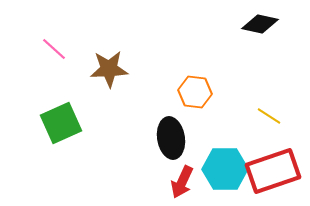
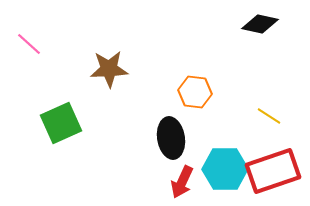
pink line: moved 25 px left, 5 px up
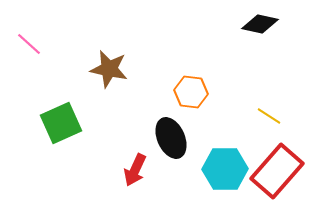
brown star: rotated 15 degrees clockwise
orange hexagon: moved 4 px left
black ellipse: rotated 15 degrees counterclockwise
red rectangle: moved 4 px right; rotated 30 degrees counterclockwise
red arrow: moved 47 px left, 12 px up
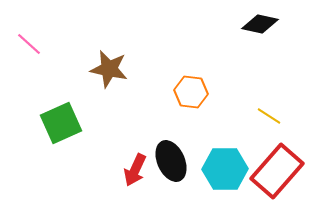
black ellipse: moved 23 px down
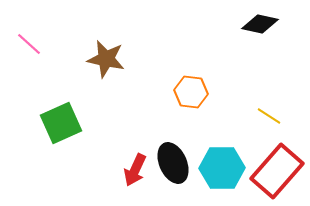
brown star: moved 3 px left, 10 px up
black ellipse: moved 2 px right, 2 px down
cyan hexagon: moved 3 px left, 1 px up
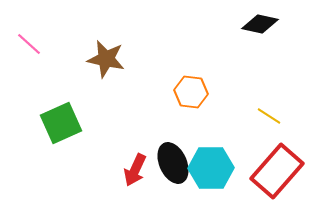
cyan hexagon: moved 11 px left
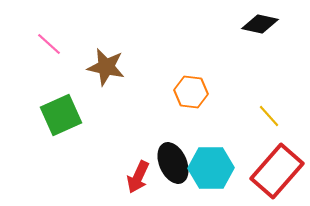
pink line: moved 20 px right
brown star: moved 8 px down
yellow line: rotated 15 degrees clockwise
green square: moved 8 px up
red arrow: moved 3 px right, 7 px down
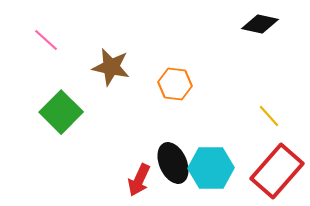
pink line: moved 3 px left, 4 px up
brown star: moved 5 px right
orange hexagon: moved 16 px left, 8 px up
green square: moved 3 px up; rotated 21 degrees counterclockwise
red arrow: moved 1 px right, 3 px down
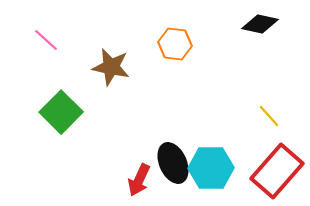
orange hexagon: moved 40 px up
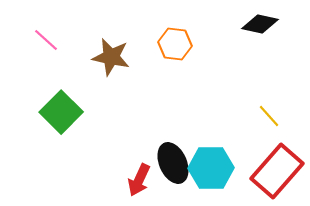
brown star: moved 10 px up
